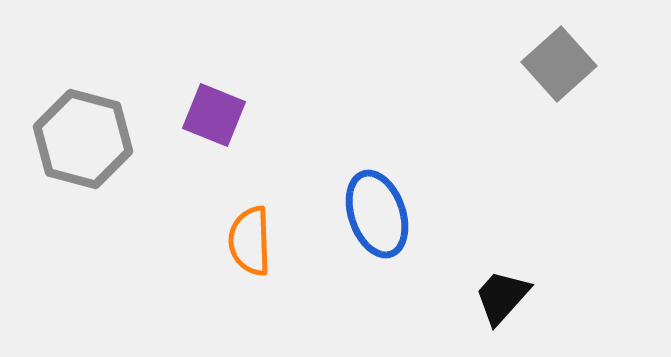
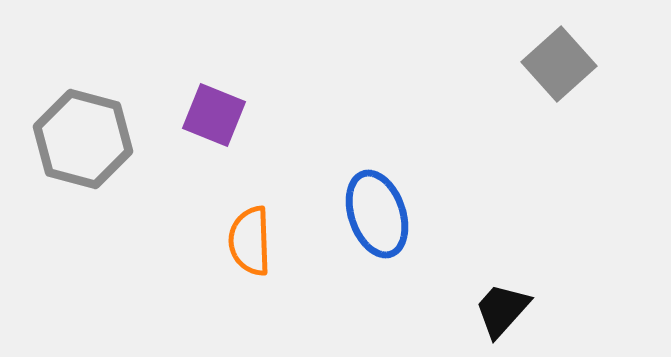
black trapezoid: moved 13 px down
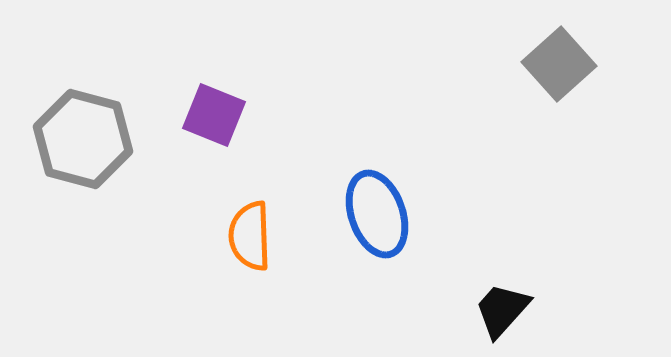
orange semicircle: moved 5 px up
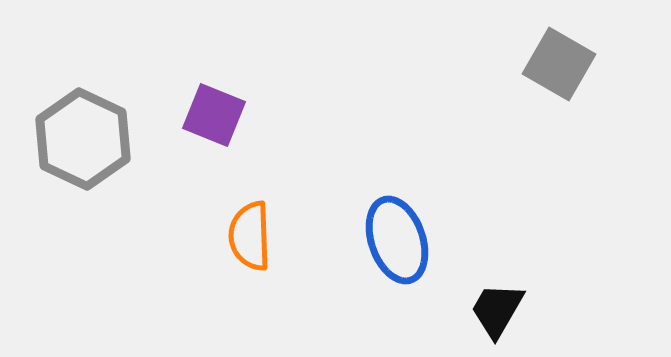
gray square: rotated 18 degrees counterclockwise
gray hexagon: rotated 10 degrees clockwise
blue ellipse: moved 20 px right, 26 px down
black trapezoid: moved 5 px left; rotated 12 degrees counterclockwise
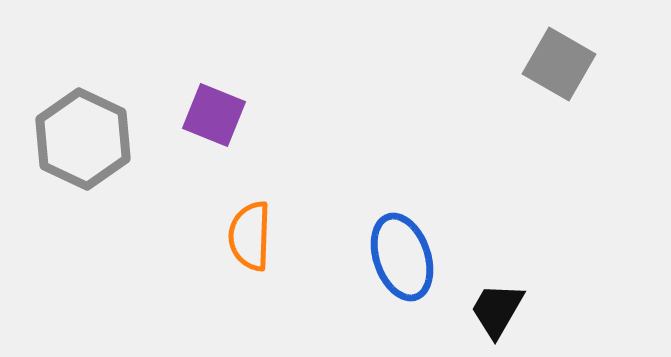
orange semicircle: rotated 4 degrees clockwise
blue ellipse: moved 5 px right, 17 px down
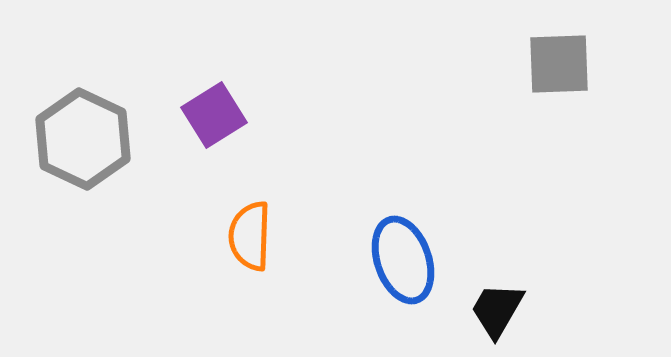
gray square: rotated 32 degrees counterclockwise
purple square: rotated 36 degrees clockwise
blue ellipse: moved 1 px right, 3 px down
